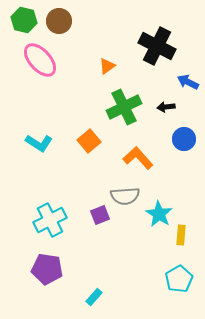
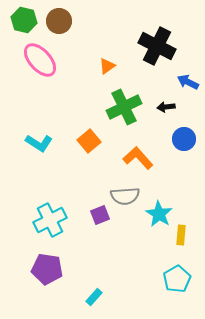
cyan pentagon: moved 2 px left
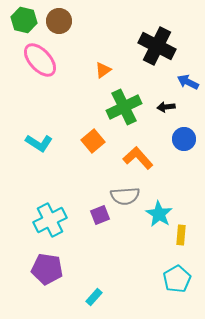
orange triangle: moved 4 px left, 4 px down
orange square: moved 4 px right
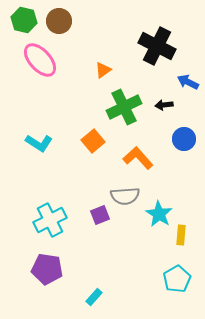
black arrow: moved 2 px left, 2 px up
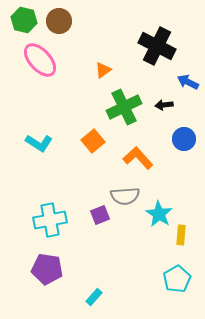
cyan cross: rotated 16 degrees clockwise
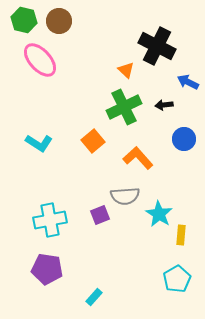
orange triangle: moved 23 px right; rotated 42 degrees counterclockwise
